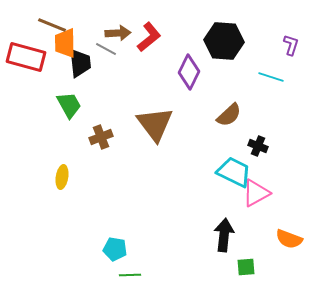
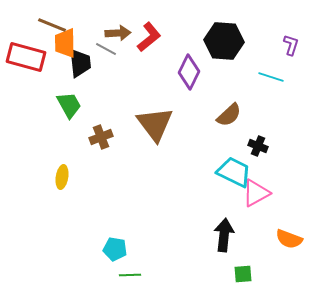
green square: moved 3 px left, 7 px down
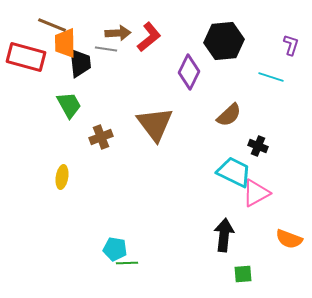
black hexagon: rotated 9 degrees counterclockwise
gray line: rotated 20 degrees counterclockwise
green line: moved 3 px left, 12 px up
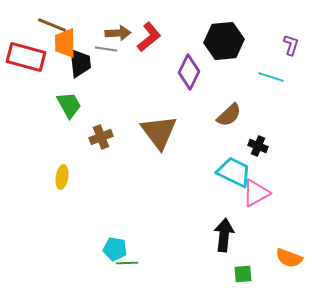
brown triangle: moved 4 px right, 8 px down
orange semicircle: moved 19 px down
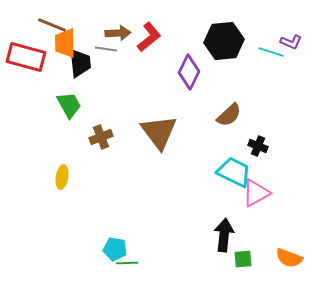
purple L-shape: moved 3 px up; rotated 95 degrees clockwise
cyan line: moved 25 px up
green square: moved 15 px up
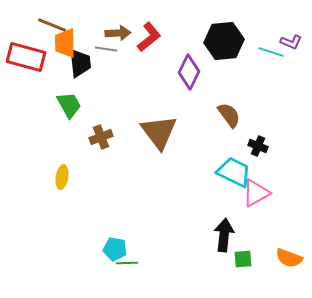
brown semicircle: rotated 84 degrees counterclockwise
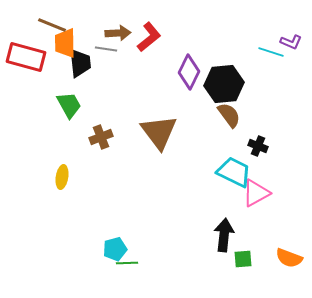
black hexagon: moved 43 px down
cyan pentagon: rotated 25 degrees counterclockwise
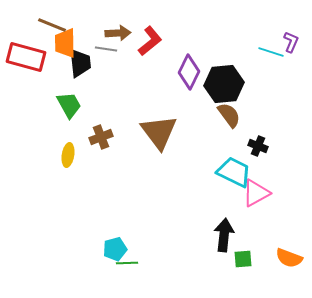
red L-shape: moved 1 px right, 4 px down
purple L-shape: rotated 90 degrees counterclockwise
yellow ellipse: moved 6 px right, 22 px up
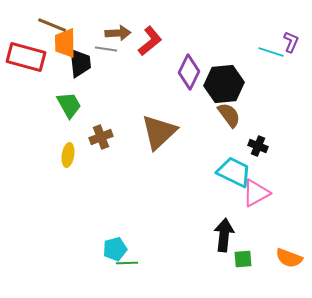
brown triangle: rotated 24 degrees clockwise
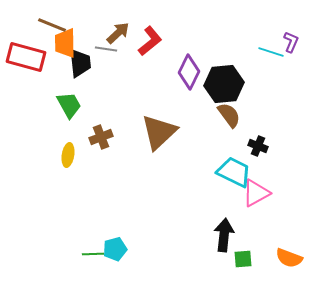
brown arrow: rotated 40 degrees counterclockwise
green line: moved 34 px left, 9 px up
